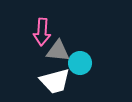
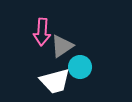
gray triangle: moved 4 px right, 5 px up; rotated 40 degrees counterclockwise
cyan circle: moved 4 px down
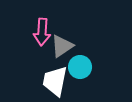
white trapezoid: rotated 116 degrees clockwise
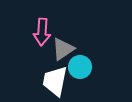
gray triangle: moved 1 px right, 3 px down
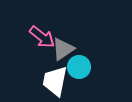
pink arrow: moved 5 px down; rotated 56 degrees counterclockwise
cyan circle: moved 1 px left
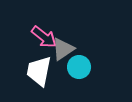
pink arrow: moved 2 px right
white trapezoid: moved 16 px left, 10 px up
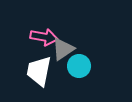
pink arrow: rotated 28 degrees counterclockwise
cyan circle: moved 1 px up
